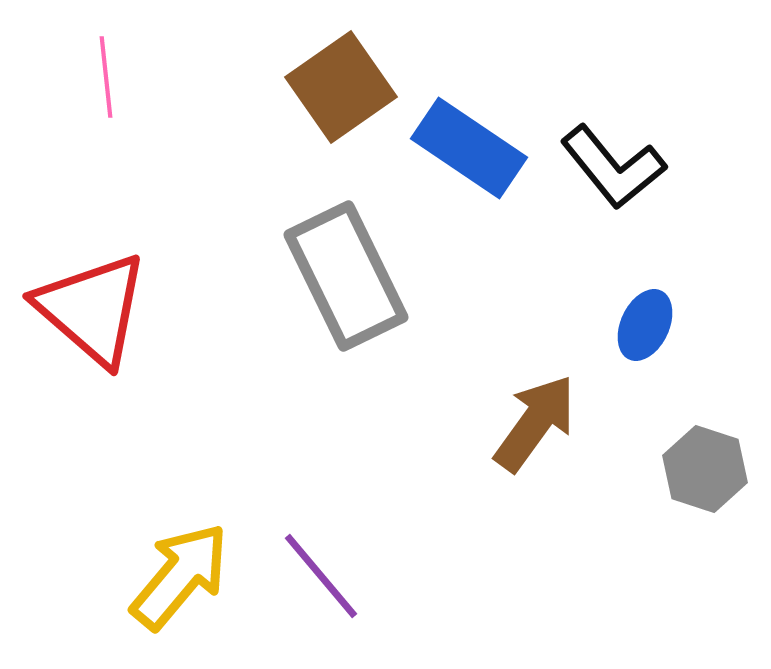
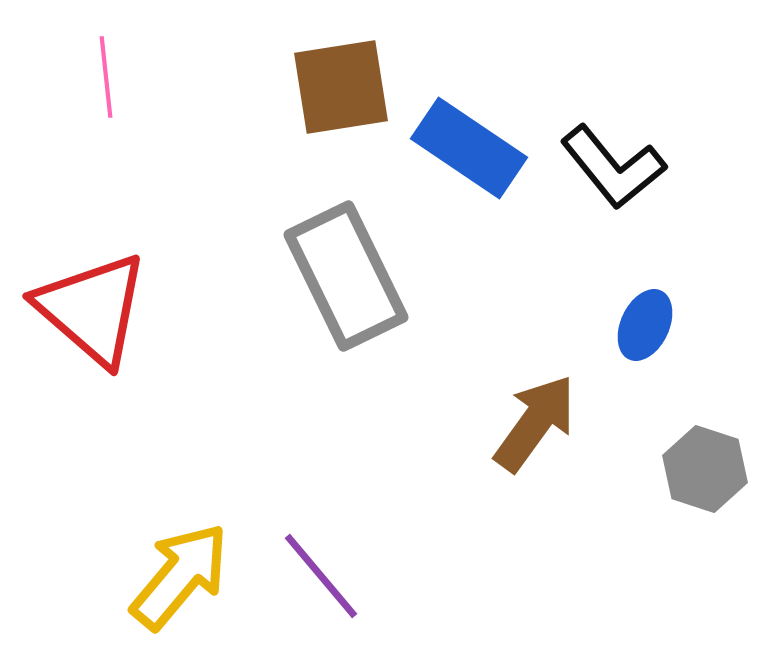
brown square: rotated 26 degrees clockwise
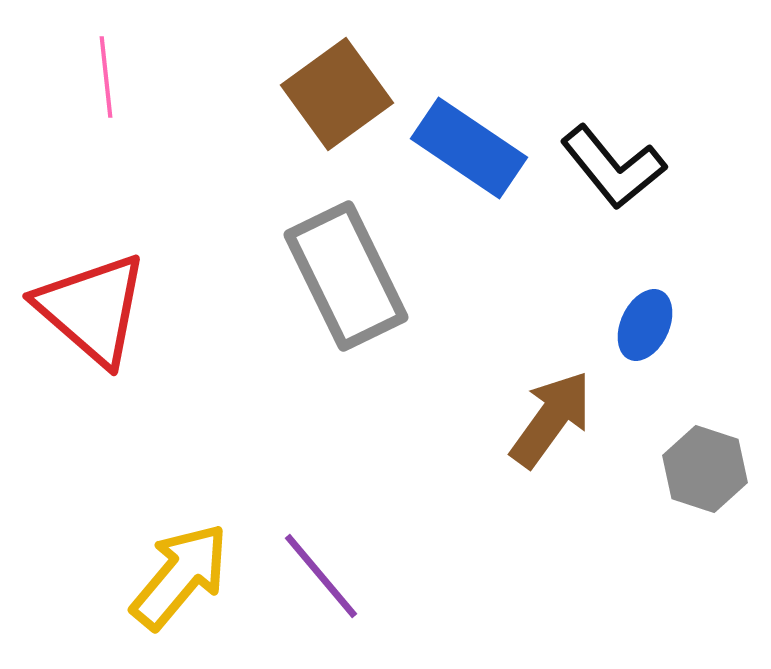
brown square: moved 4 px left, 7 px down; rotated 27 degrees counterclockwise
brown arrow: moved 16 px right, 4 px up
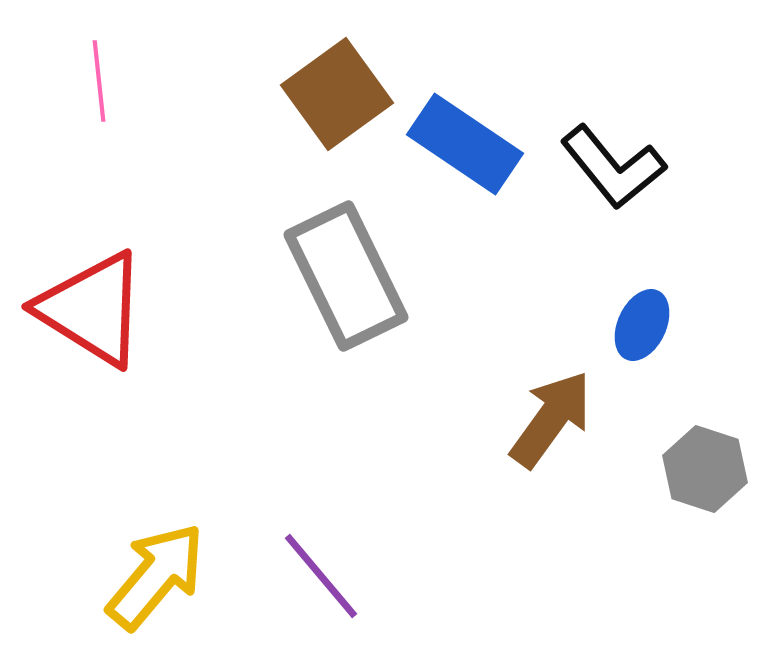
pink line: moved 7 px left, 4 px down
blue rectangle: moved 4 px left, 4 px up
red triangle: rotated 9 degrees counterclockwise
blue ellipse: moved 3 px left
yellow arrow: moved 24 px left
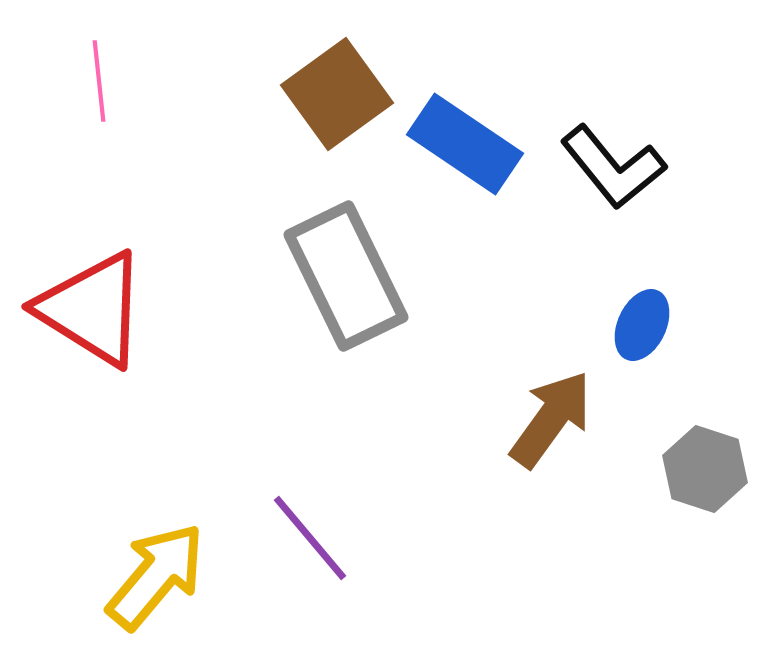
purple line: moved 11 px left, 38 px up
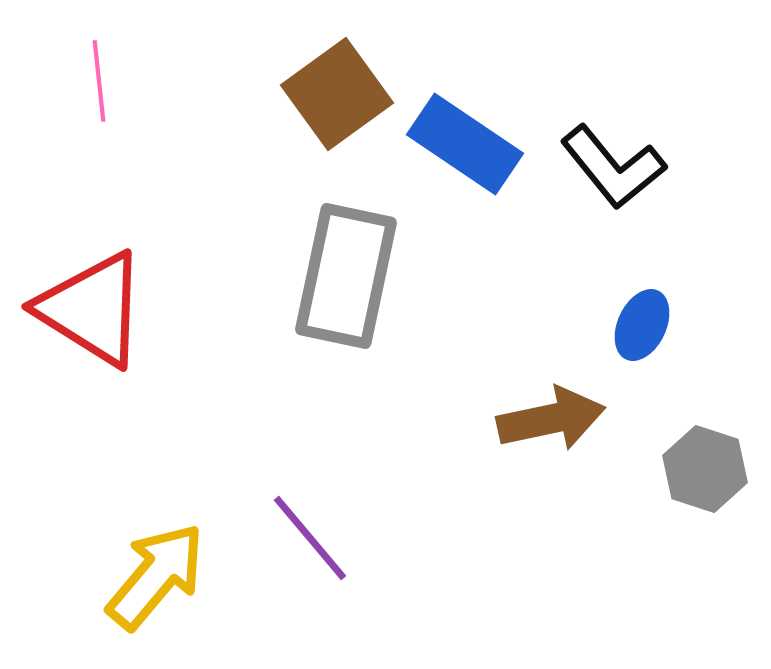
gray rectangle: rotated 38 degrees clockwise
brown arrow: rotated 42 degrees clockwise
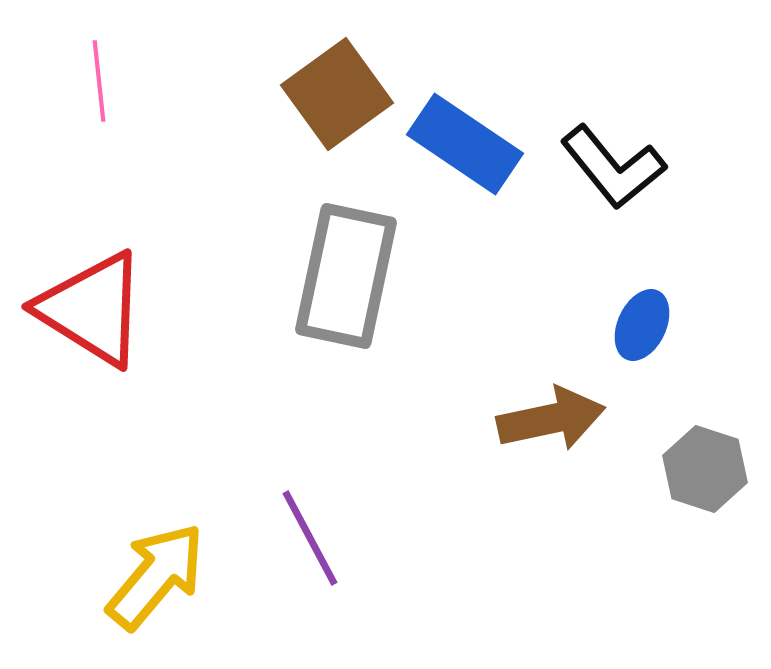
purple line: rotated 12 degrees clockwise
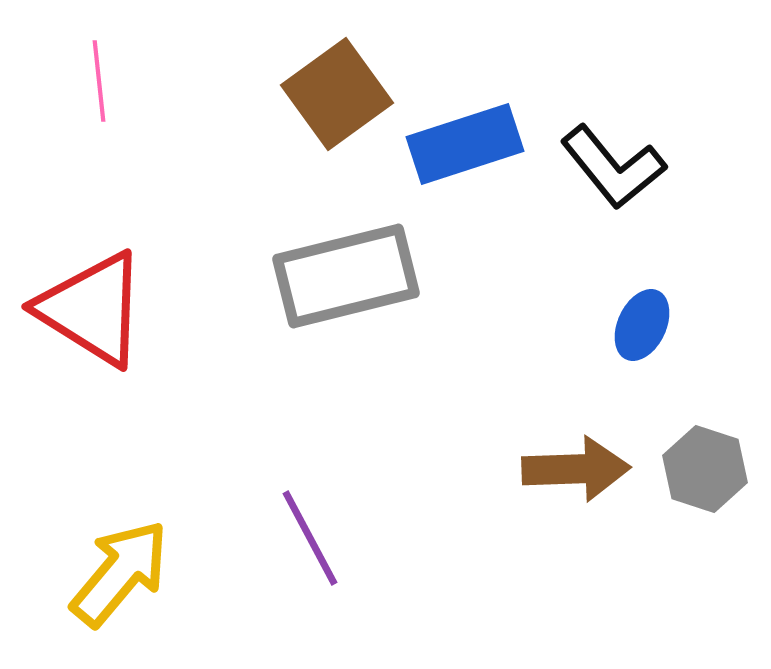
blue rectangle: rotated 52 degrees counterclockwise
gray rectangle: rotated 64 degrees clockwise
brown arrow: moved 25 px right, 50 px down; rotated 10 degrees clockwise
yellow arrow: moved 36 px left, 3 px up
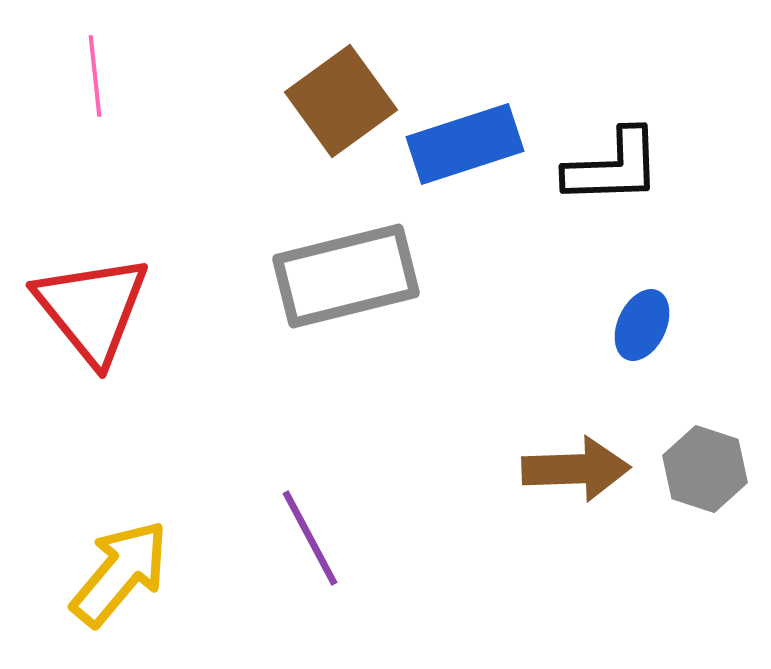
pink line: moved 4 px left, 5 px up
brown square: moved 4 px right, 7 px down
black L-shape: rotated 53 degrees counterclockwise
red triangle: rotated 19 degrees clockwise
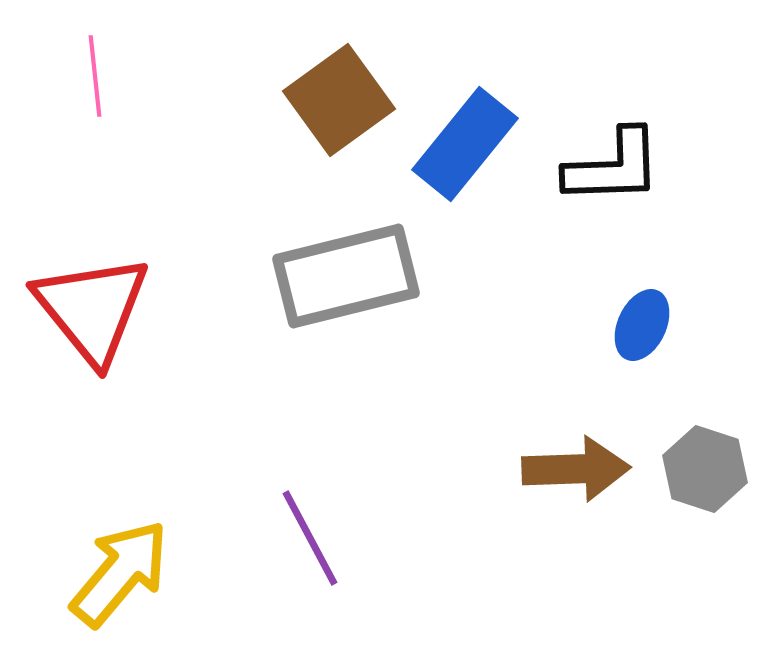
brown square: moved 2 px left, 1 px up
blue rectangle: rotated 33 degrees counterclockwise
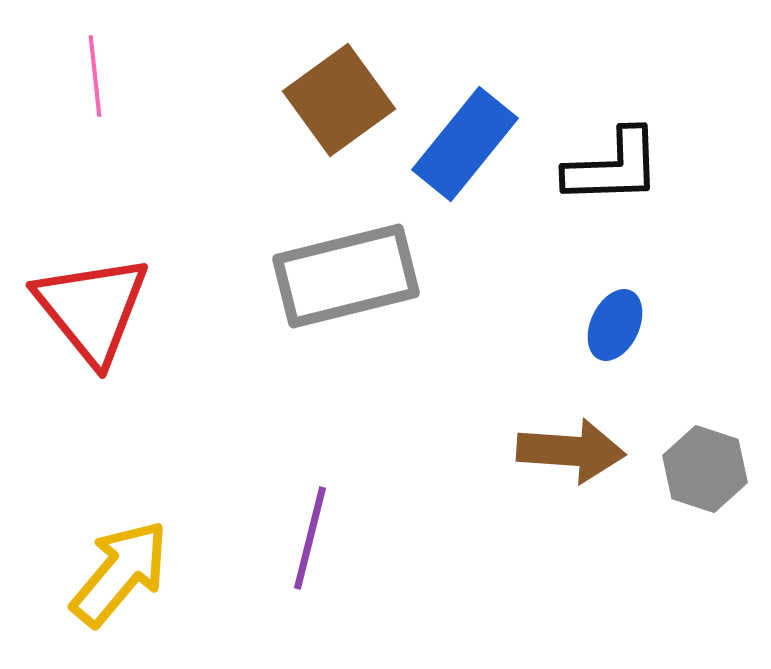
blue ellipse: moved 27 px left
brown arrow: moved 5 px left, 18 px up; rotated 6 degrees clockwise
purple line: rotated 42 degrees clockwise
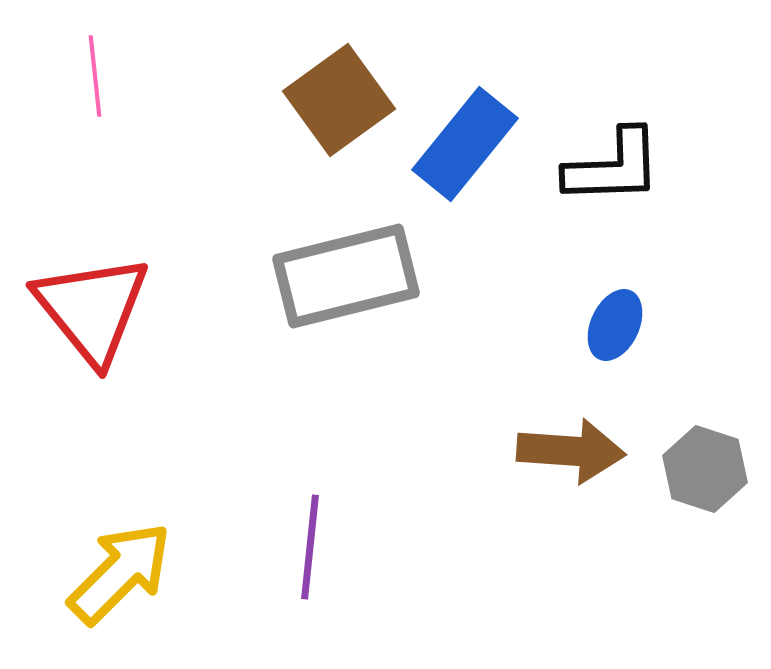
purple line: moved 9 px down; rotated 8 degrees counterclockwise
yellow arrow: rotated 5 degrees clockwise
